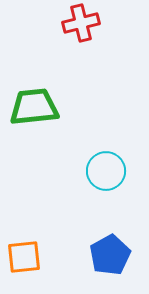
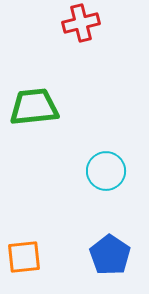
blue pentagon: rotated 9 degrees counterclockwise
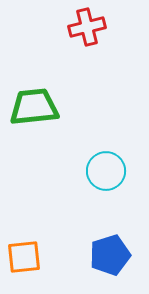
red cross: moved 6 px right, 4 px down
blue pentagon: rotated 21 degrees clockwise
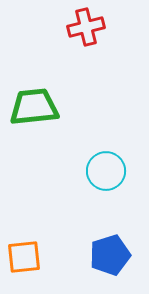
red cross: moved 1 px left
